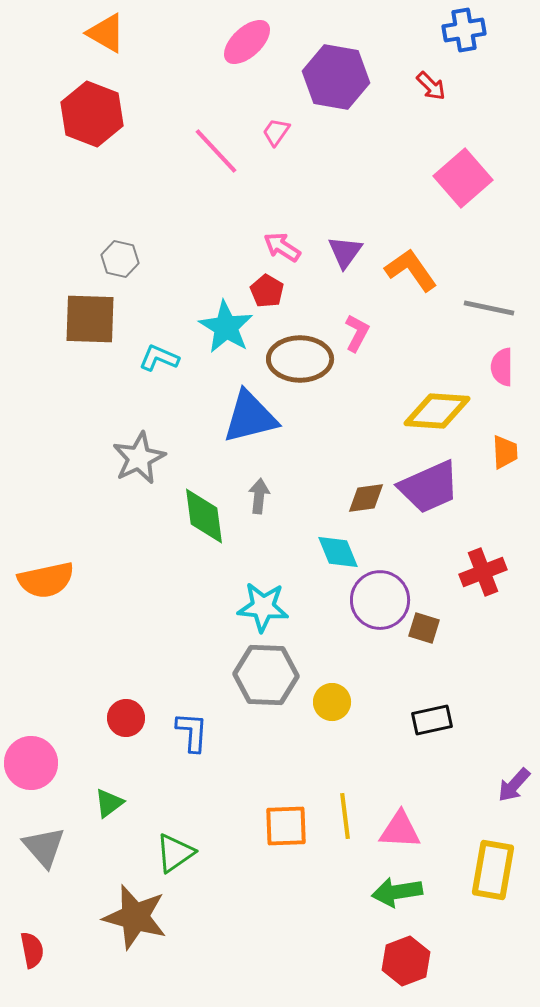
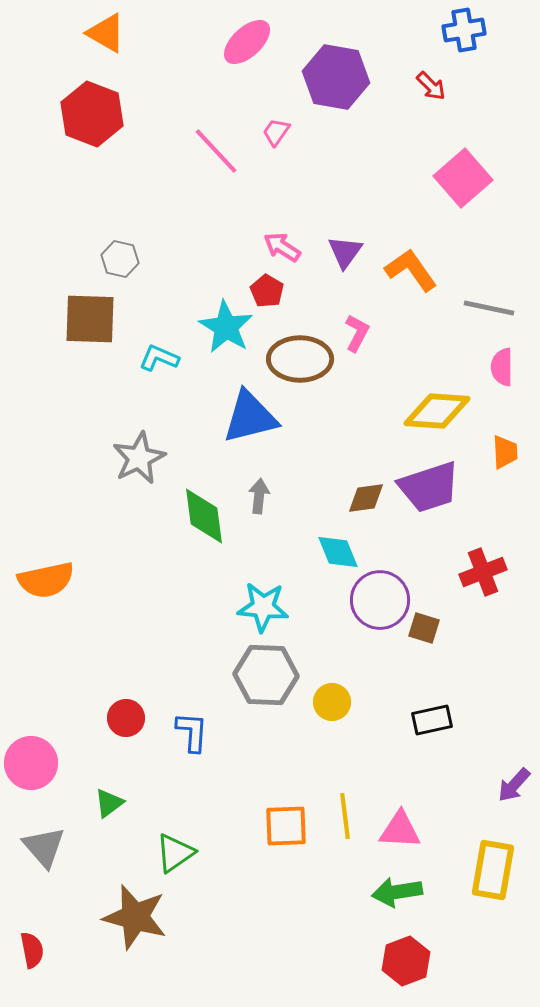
purple trapezoid at (429, 487): rotated 6 degrees clockwise
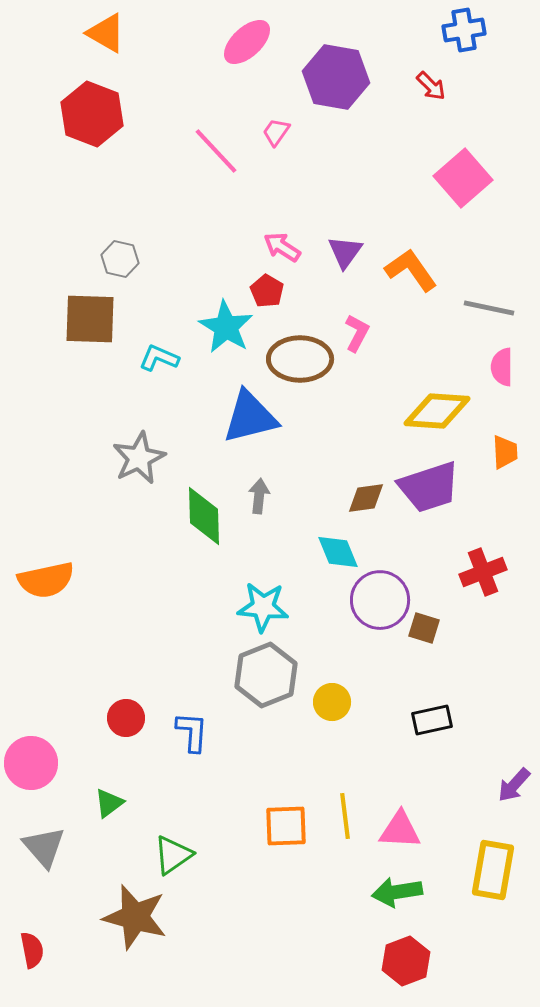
green diamond at (204, 516): rotated 6 degrees clockwise
gray hexagon at (266, 675): rotated 24 degrees counterclockwise
green triangle at (175, 853): moved 2 px left, 2 px down
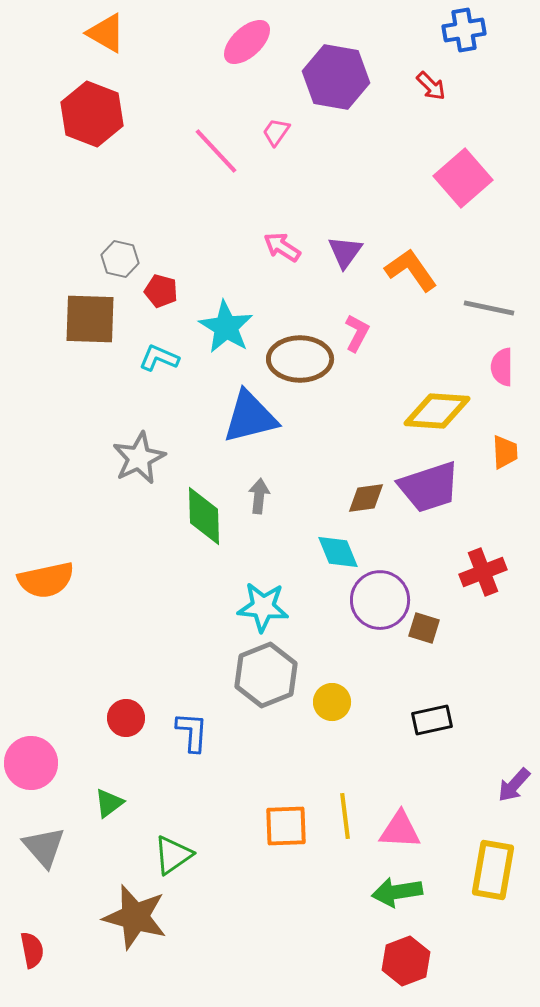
red pentagon at (267, 291): moved 106 px left; rotated 16 degrees counterclockwise
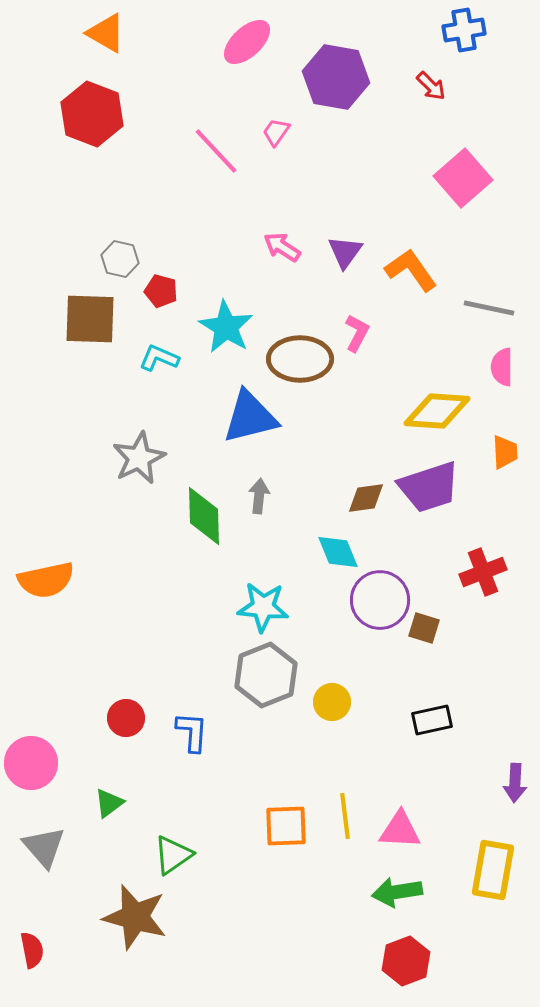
purple arrow at (514, 785): moved 1 px right, 2 px up; rotated 39 degrees counterclockwise
